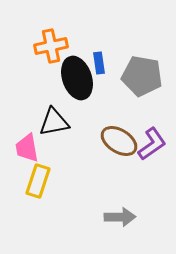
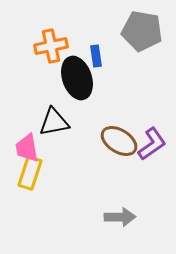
blue rectangle: moved 3 px left, 7 px up
gray pentagon: moved 45 px up
yellow rectangle: moved 8 px left, 8 px up
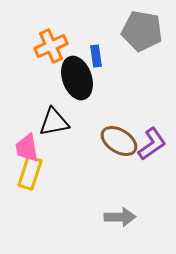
orange cross: rotated 12 degrees counterclockwise
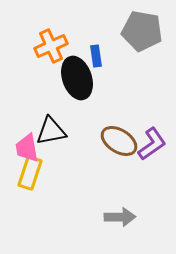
black triangle: moved 3 px left, 9 px down
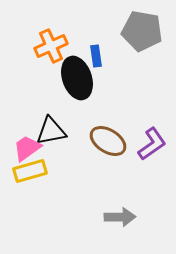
brown ellipse: moved 11 px left
pink trapezoid: rotated 64 degrees clockwise
yellow rectangle: moved 2 px up; rotated 56 degrees clockwise
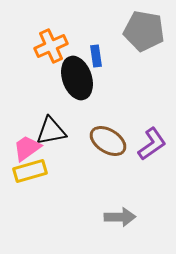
gray pentagon: moved 2 px right
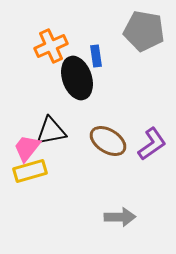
pink trapezoid: rotated 16 degrees counterclockwise
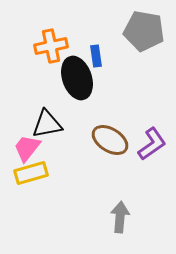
orange cross: rotated 12 degrees clockwise
black triangle: moved 4 px left, 7 px up
brown ellipse: moved 2 px right, 1 px up
yellow rectangle: moved 1 px right, 2 px down
gray arrow: rotated 84 degrees counterclockwise
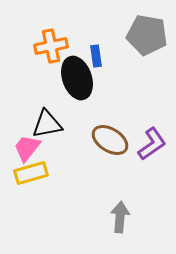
gray pentagon: moved 3 px right, 4 px down
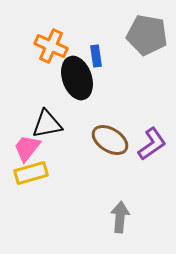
orange cross: rotated 36 degrees clockwise
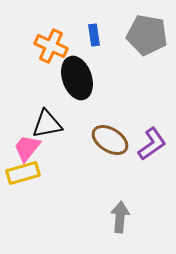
blue rectangle: moved 2 px left, 21 px up
yellow rectangle: moved 8 px left
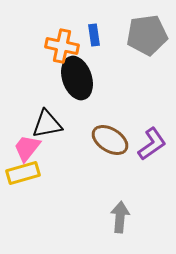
gray pentagon: rotated 18 degrees counterclockwise
orange cross: moved 11 px right; rotated 12 degrees counterclockwise
